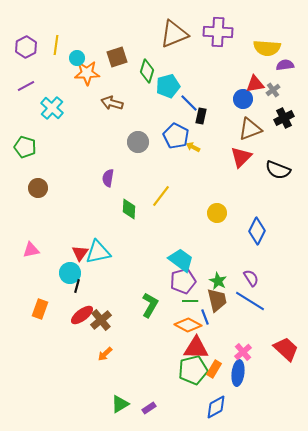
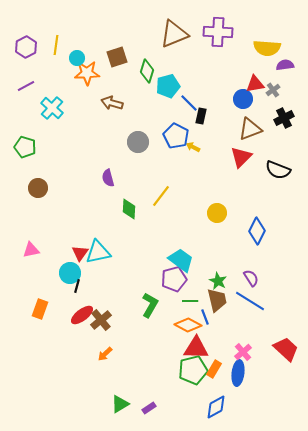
purple semicircle at (108, 178): rotated 24 degrees counterclockwise
purple pentagon at (183, 281): moved 9 px left, 2 px up
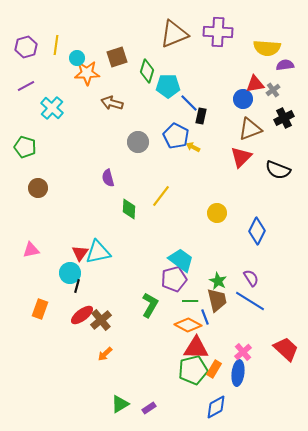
purple hexagon at (26, 47): rotated 10 degrees clockwise
cyan pentagon at (168, 86): rotated 15 degrees clockwise
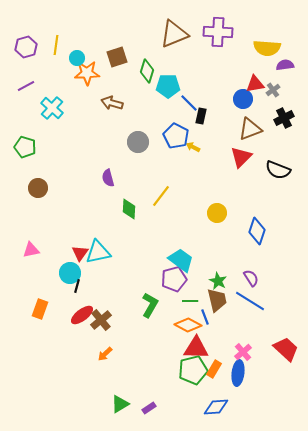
blue diamond at (257, 231): rotated 8 degrees counterclockwise
blue diamond at (216, 407): rotated 25 degrees clockwise
